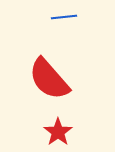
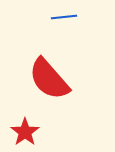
red star: moved 33 px left
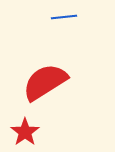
red semicircle: moved 4 px left, 3 px down; rotated 99 degrees clockwise
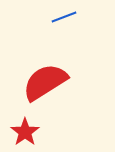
blue line: rotated 15 degrees counterclockwise
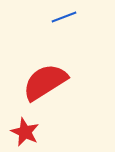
red star: rotated 12 degrees counterclockwise
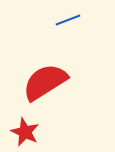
blue line: moved 4 px right, 3 px down
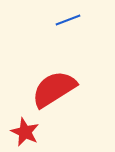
red semicircle: moved 9 px right, 7 px down
